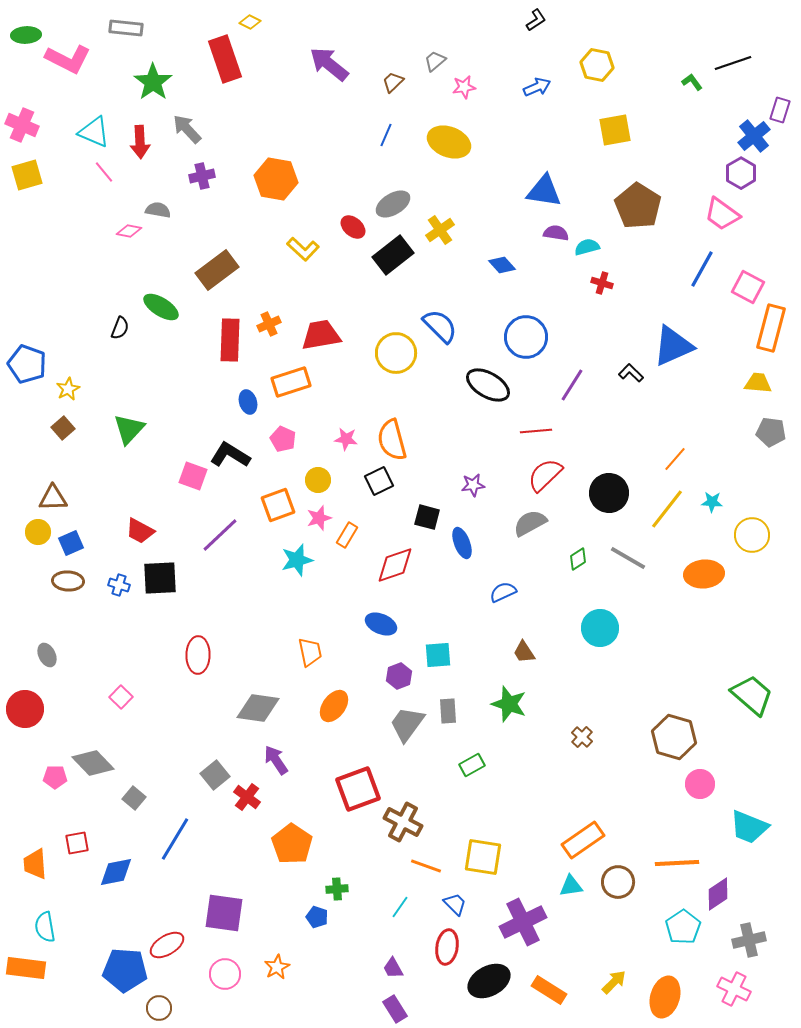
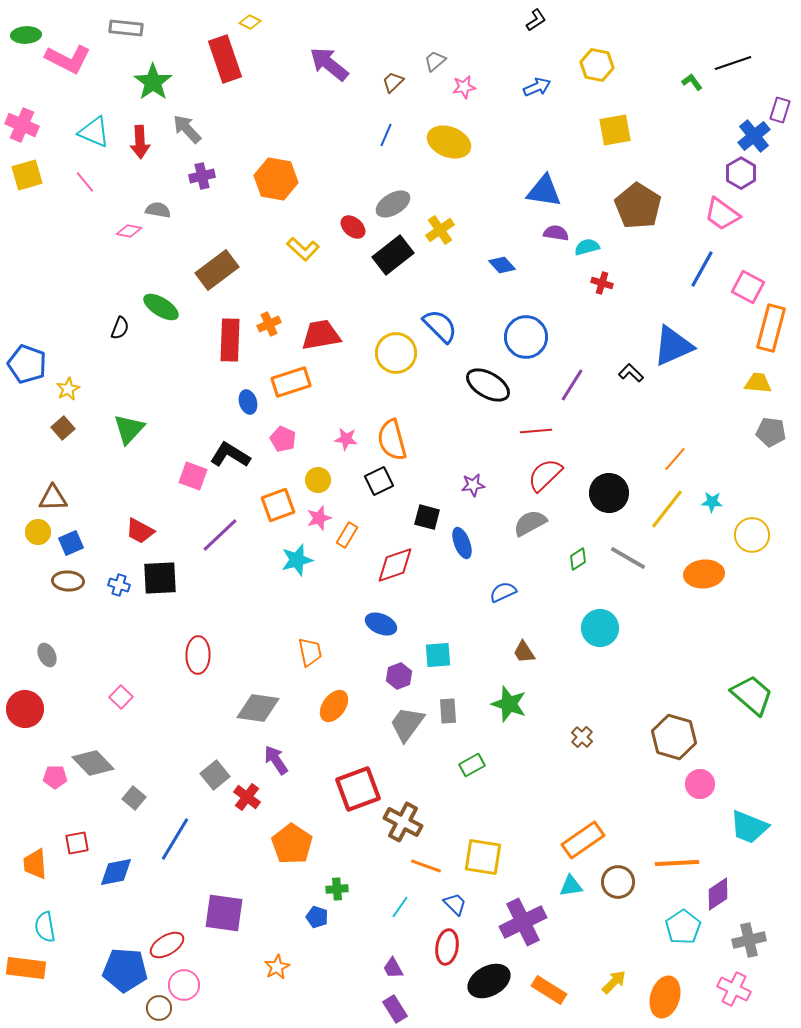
pink line at (104, 172): moved 19 px left, 10 px down
pink circle at (225, 974): moved 41 px left, 11 px down
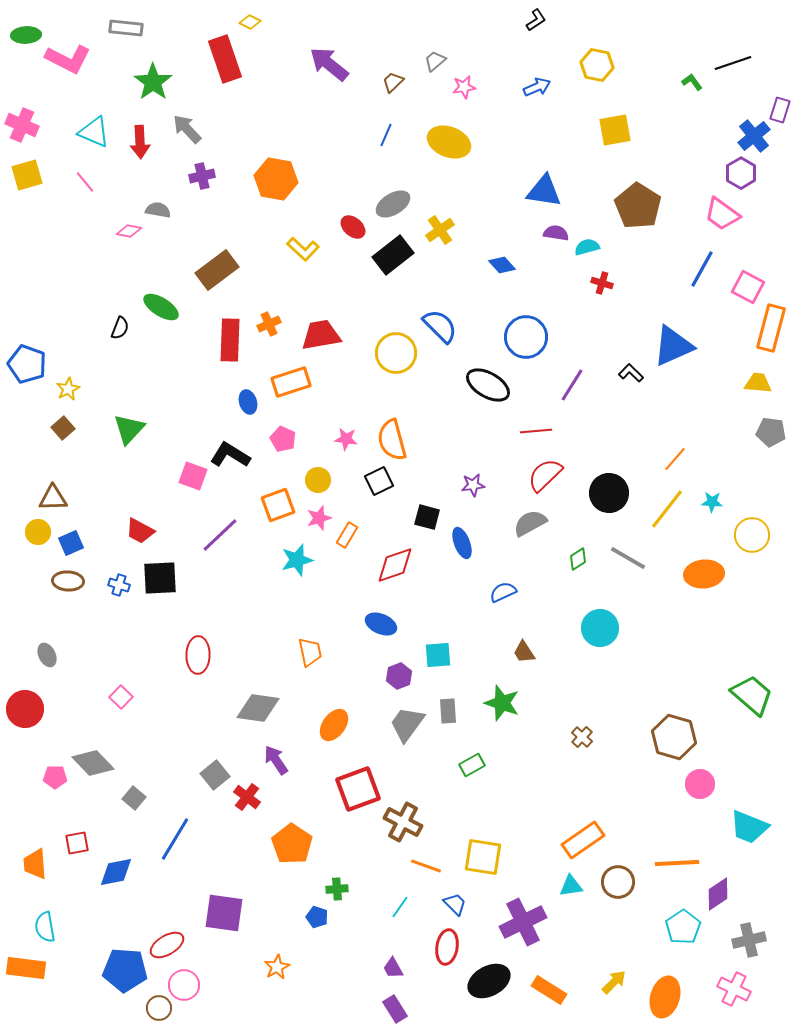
green star at (509, 704): moved 7 px left, 1 px up
orange ellipse at (334, 706): moved 19 px down
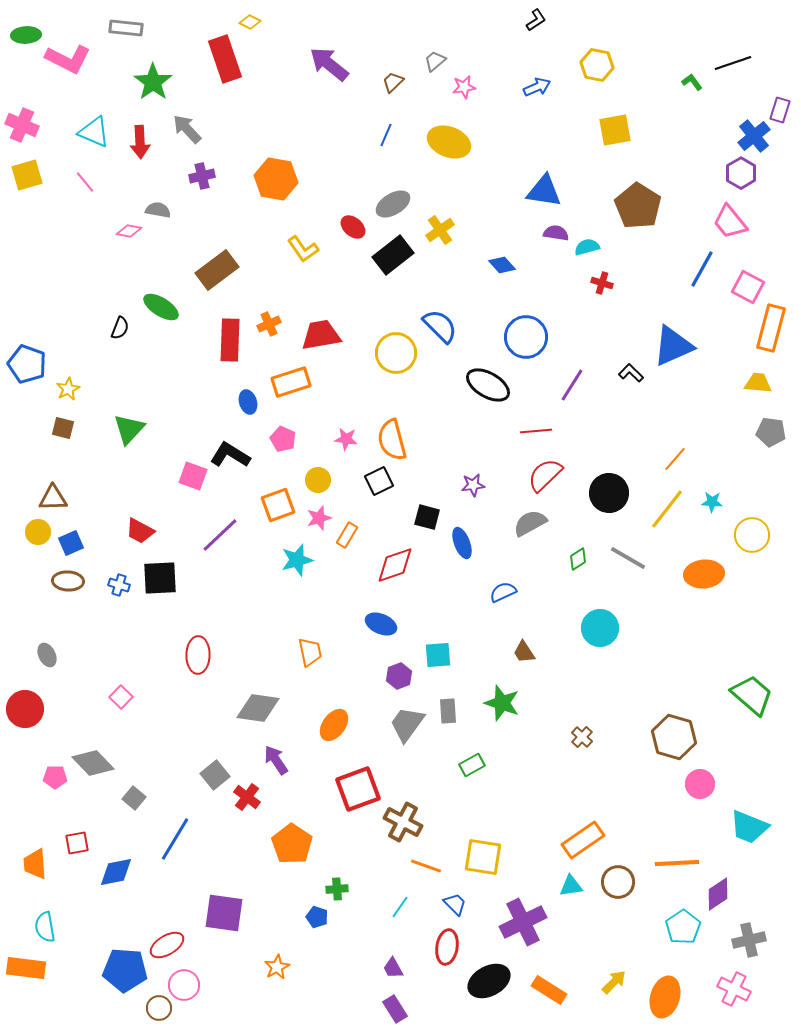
pink trapezoid at (722, 214): moved 8 px right, 8 px down; rotated 15 degrees clockwise
yellow L-shape at (303, 249): rotated 12 degrees clockwise
brown square at (63, 428): rotated 35 degrees counterclockwise
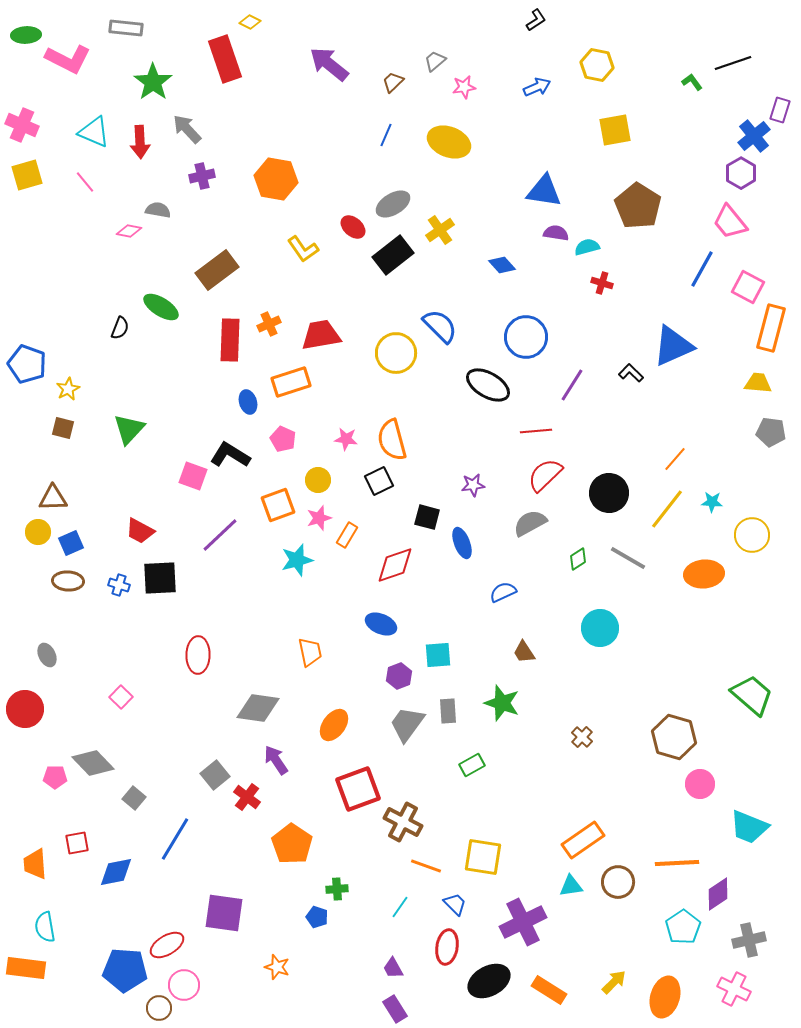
orange star at (277, 967): rotated 25 degrees counterclockwise
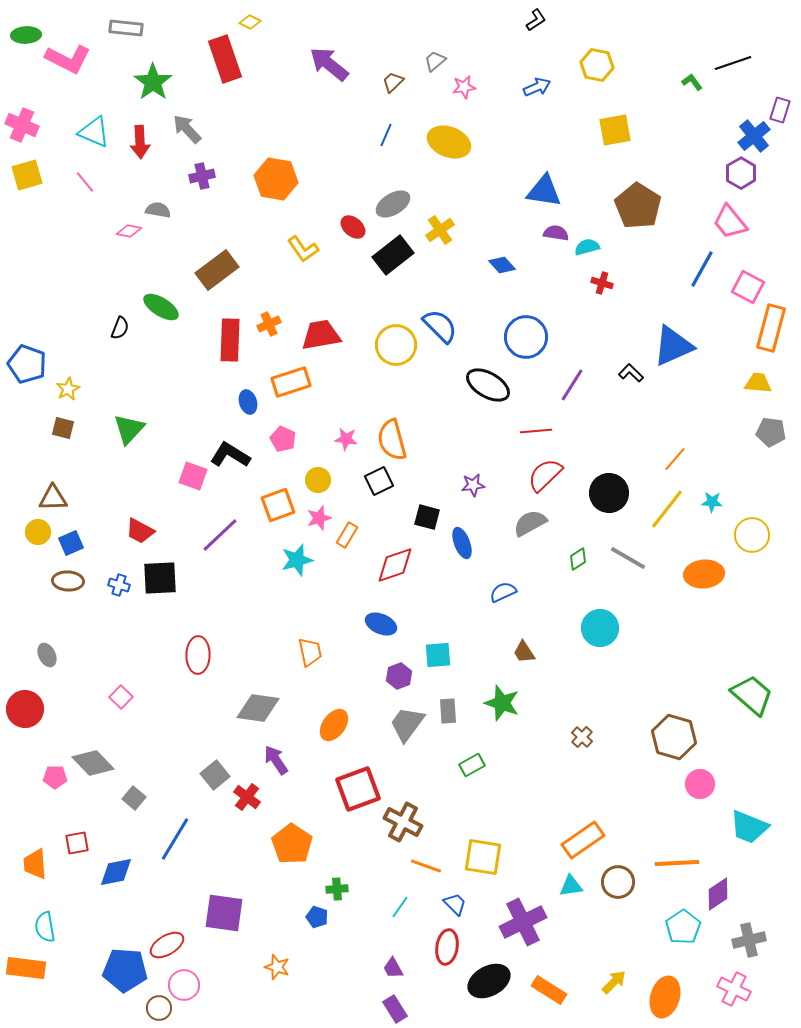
yellow circle at (396, 353): moved 8 px up
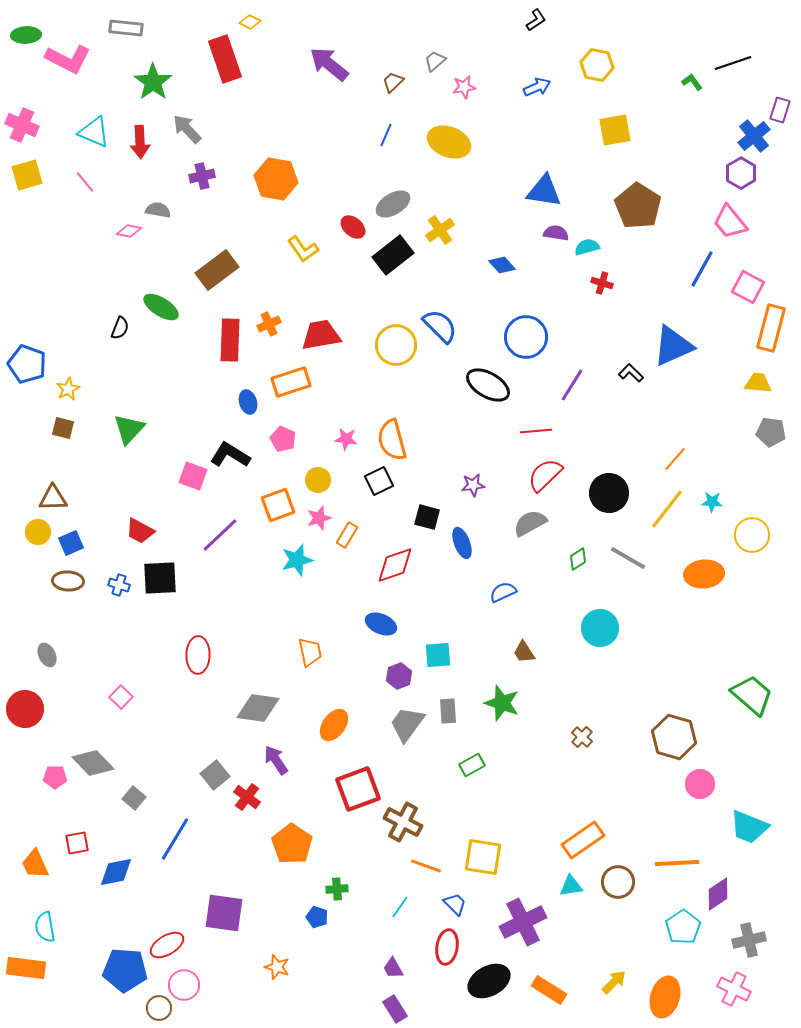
orange trapezoid at (35, 864): rotated 20 degrees counterclockwise
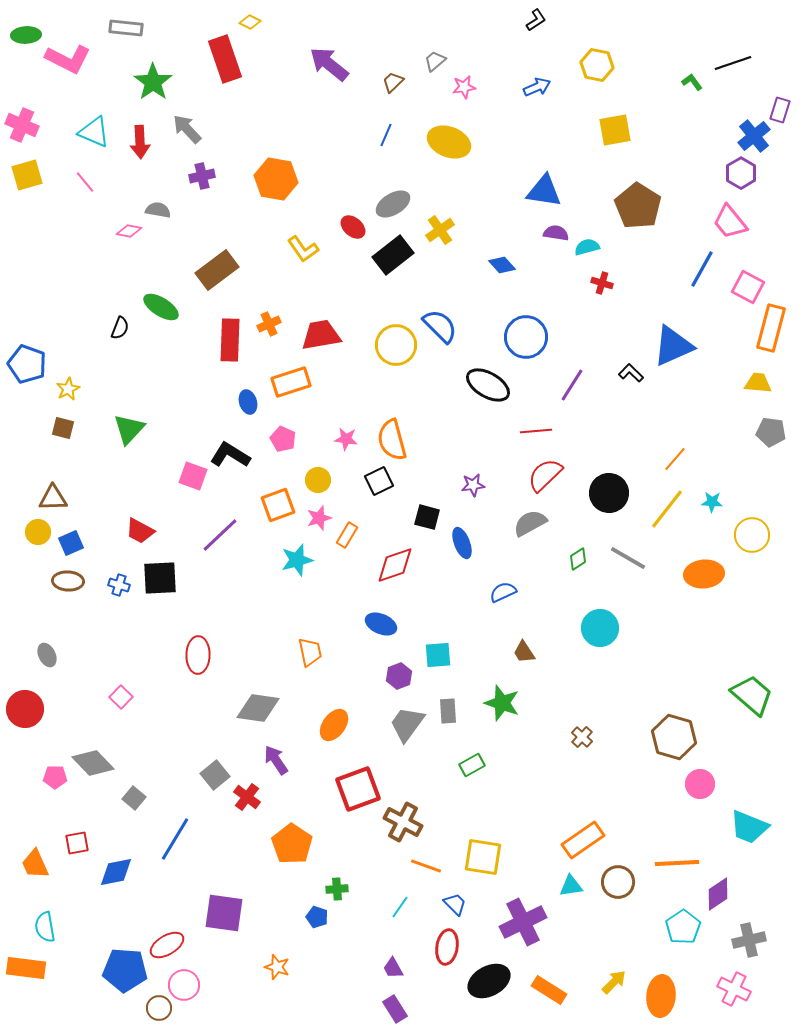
orange ellipse at (665, 997): moved 4 px left, 1 px up; rotated 12 degrees counterclockwise
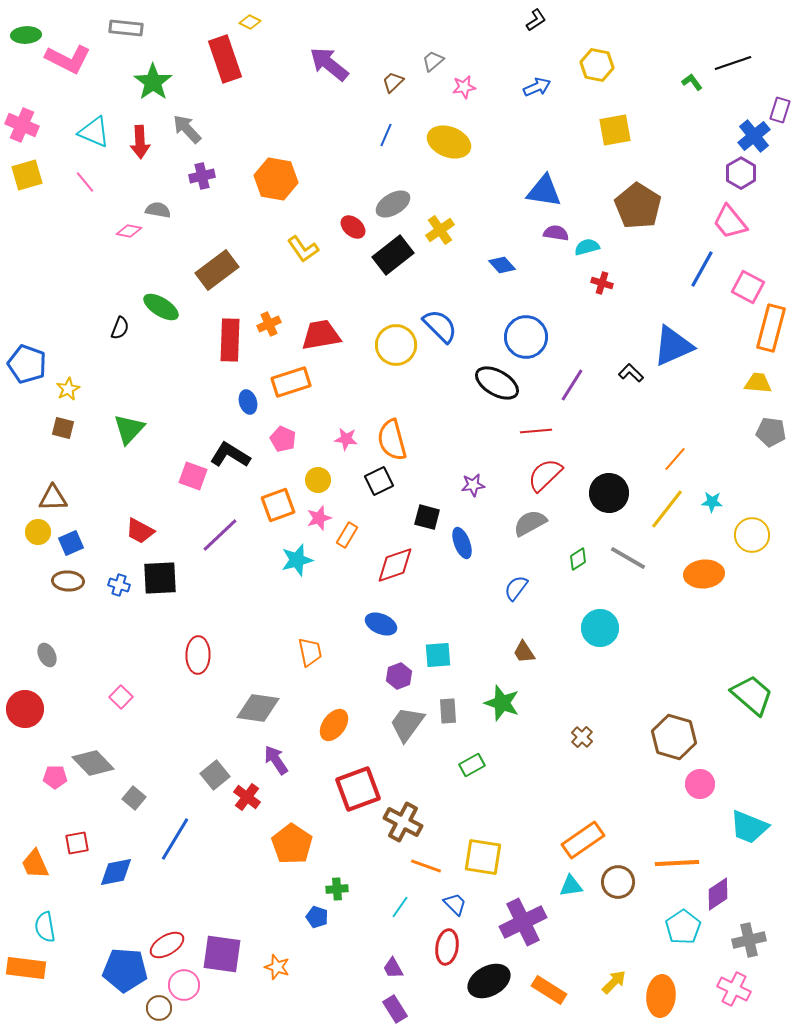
gray trapezoid at (435, 61): moved 2 px left
black ellipse at (488, 385): moved 9 px right, 2 px up
blue semicircle at (503, 592): moved 13 px right, 4 px up; rotated 28 degrees counterclockwise
purple square at (224, 913): moved 2 px left, 41 px down
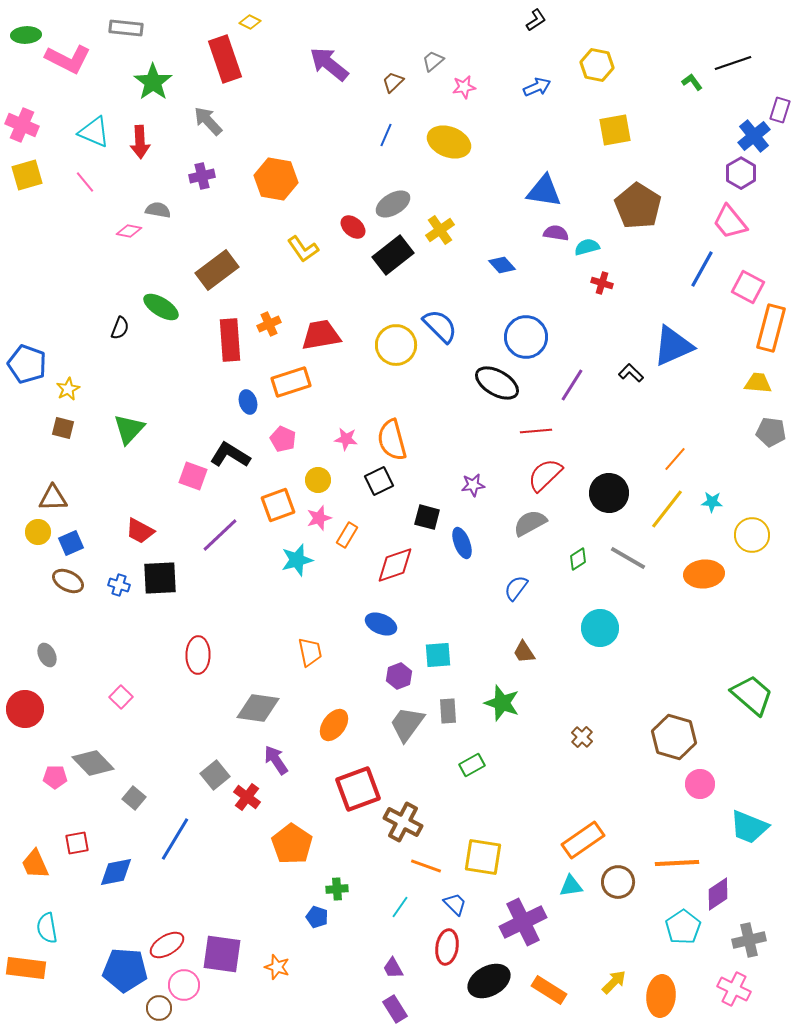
gray arrow at (187, 129): moved 21 px right, 8 px up
red rectangle at (230, 340): rotated 6 degrees counterclockwise
brown ellipse at (68, 581): rotated 24 degrees clockwise
cyan semicircle at (45, 927): moved 2 px right, 1 px down
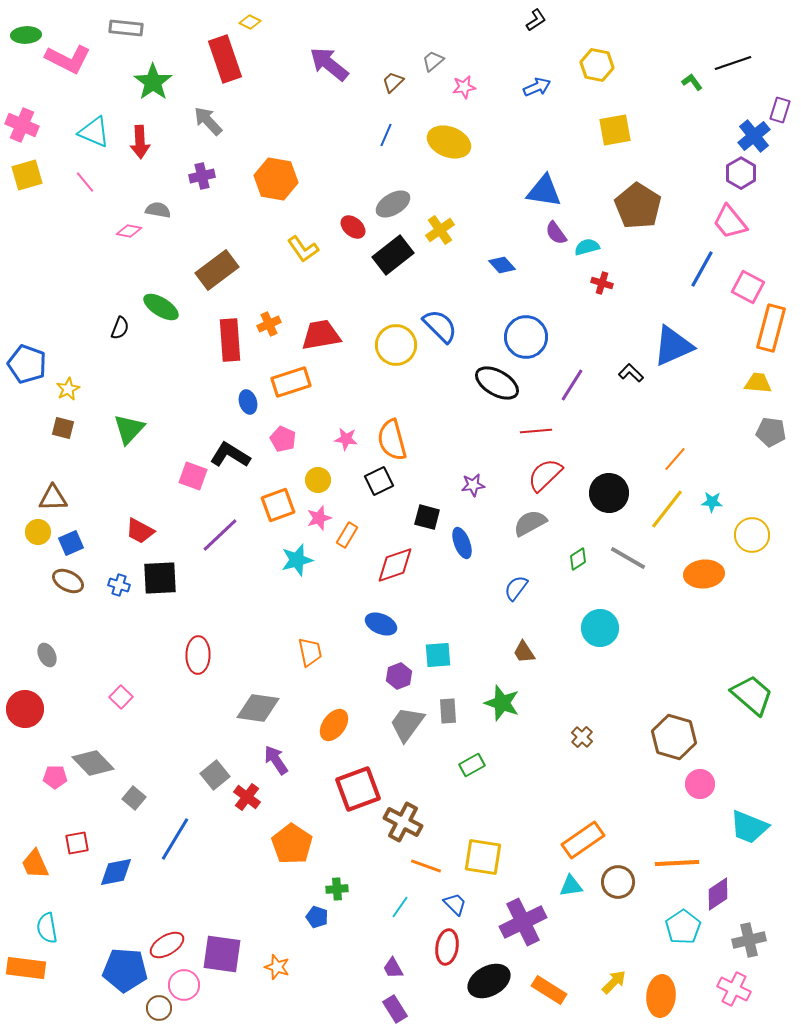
purple semicircle at (556, 233): rotated 135 degrees counterclockwise
